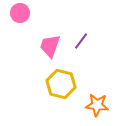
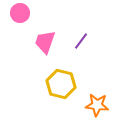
pink trapezoid: moved 5 px left, 4 px up
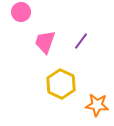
pink circle: moved 1 px right, 1 px up
yellow hexagon: rotated 12 degrees clockwise
